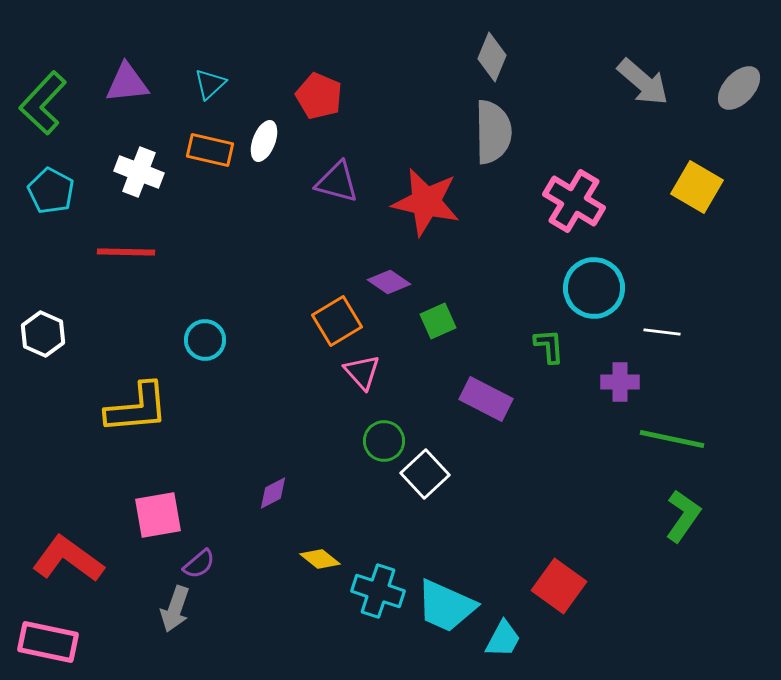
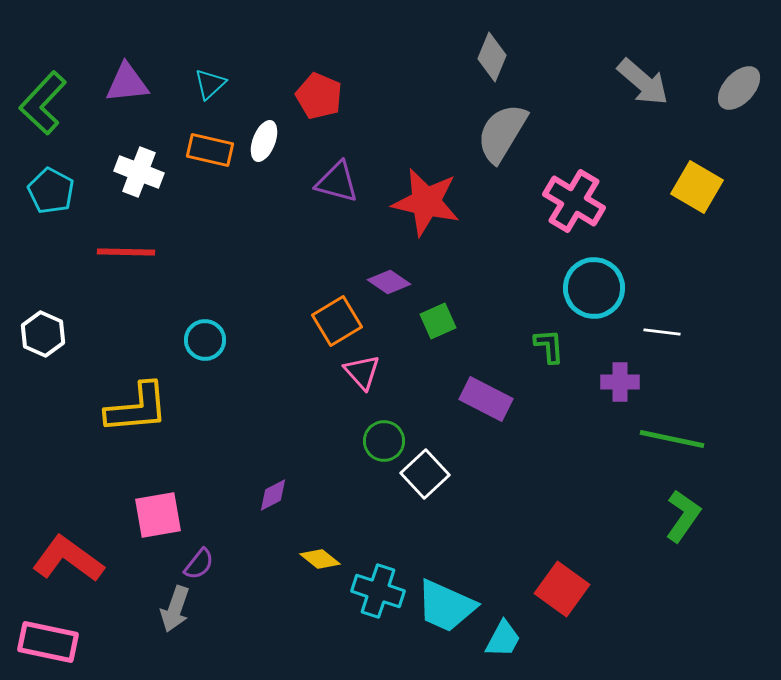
gray semicircle at (493, 132): moved 9 px right, 1 px down; rotated 148 degrees counterclockwise
purple diamond at (273, 493): moved 2 px down
purple semicircle at (199, 564): rotated 12 degrees counterclockwise
red square at (559, 586): moved 3 px right, 3 px down
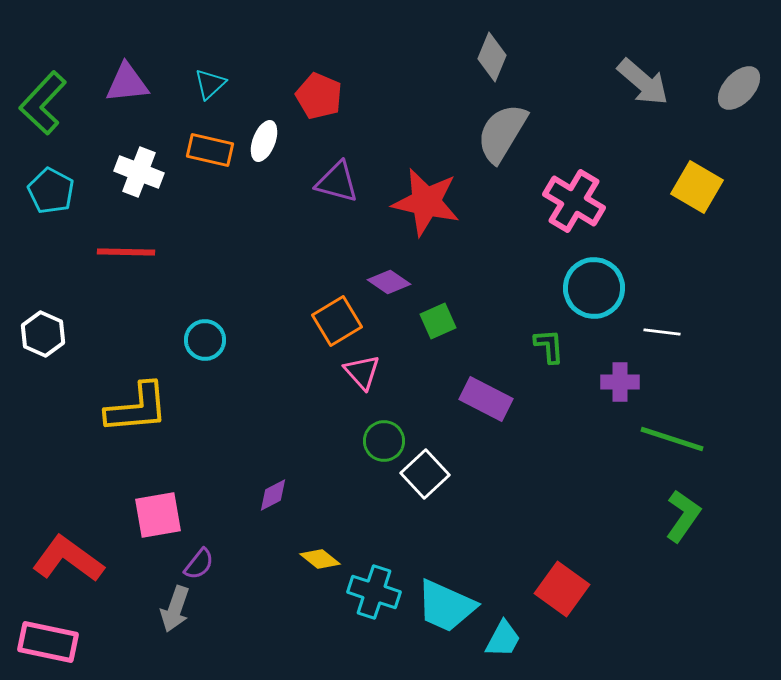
green line at (672, 439): rotated 6 degrees clockwise
cyan cross at (378, 591): moved 4 px left, 1 px down
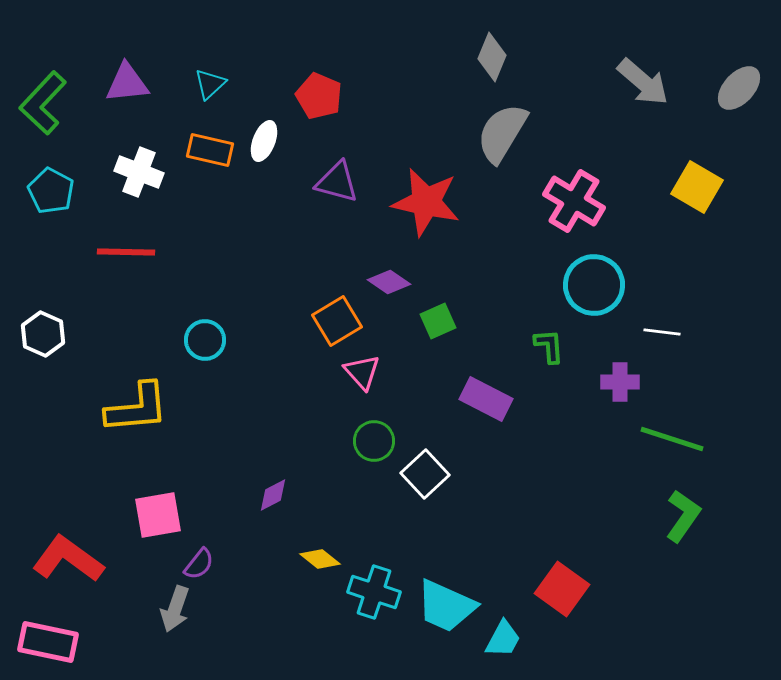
cyan circle at (594, 288): moved 3 px up
green circle at (384, 441): moved 10 px left
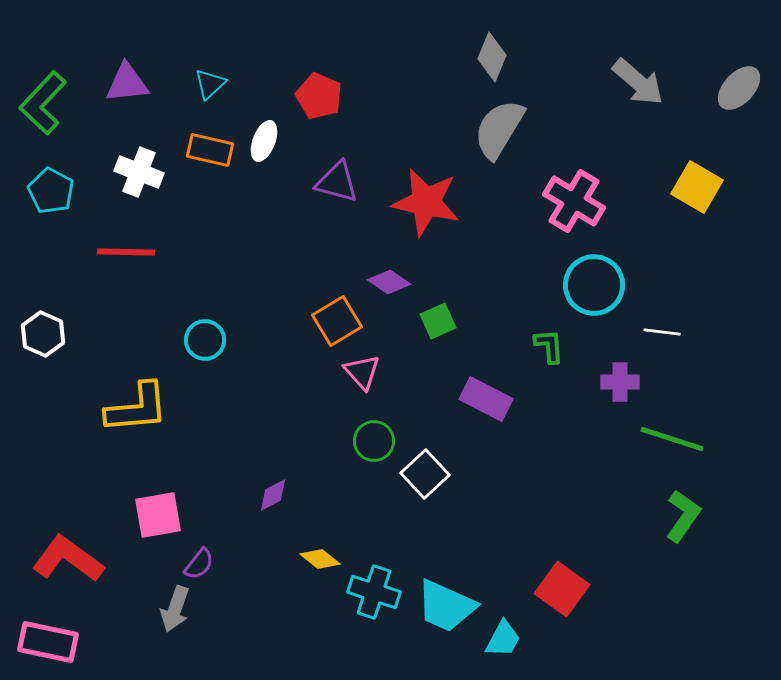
gray arrow at (643, 82): moved 5 px left
gray semicircle at (502, 133): moved 3 px left, 4 px up
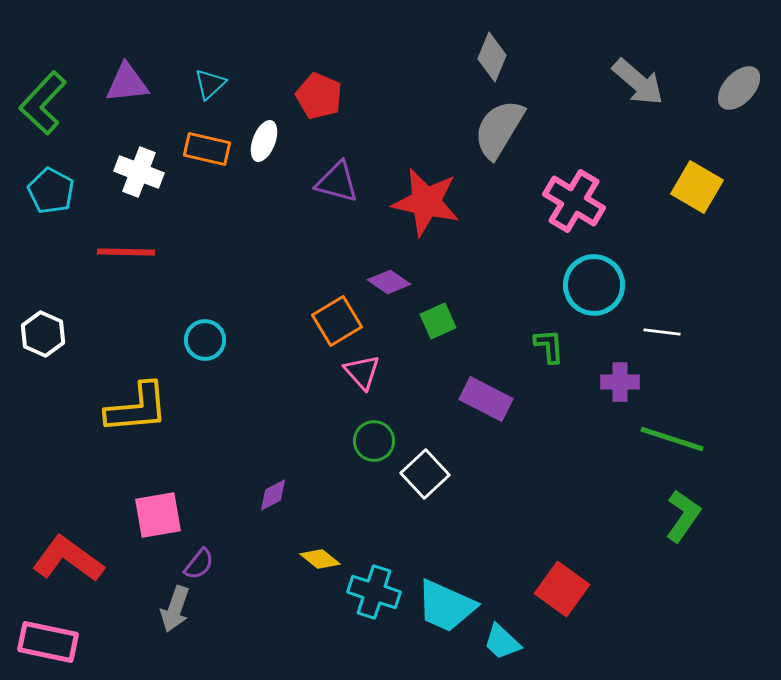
orange rectangle at (210, 150): moved 3 px left, 1 px up
cyan trapezoid at (503, 639): moved 1 px left, 3 px down; rotated 105 degrees clockwise
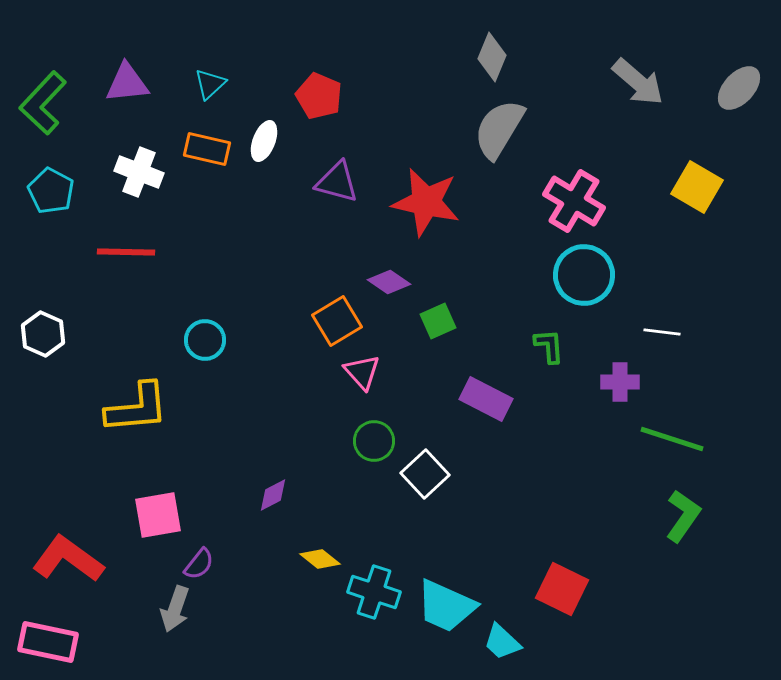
cyan circle at (594, 285): moved 10 px left, 10 px up
red square at (562, 589): rotated 10 degrees counterclockwise
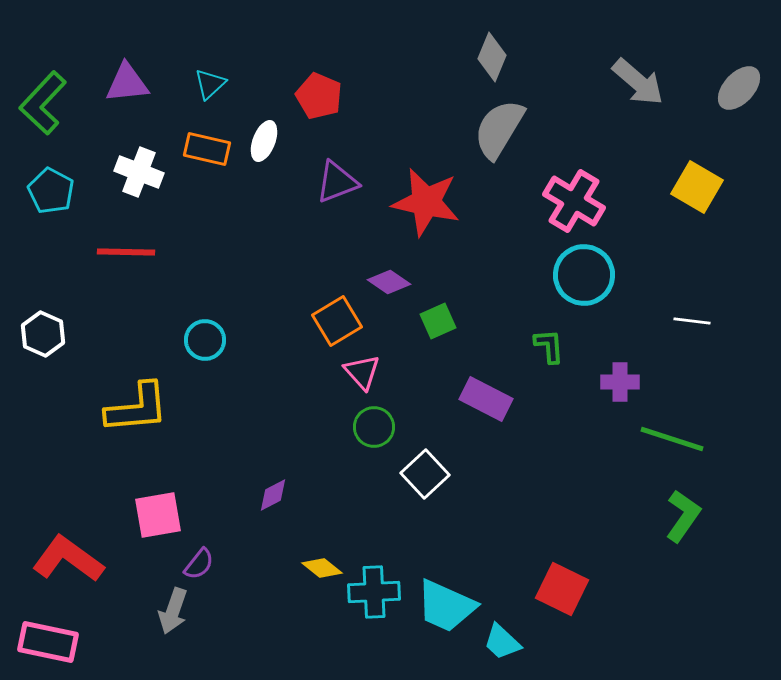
purple triangle at (337, 182): rotated 36 degrees counterclockwise
white line at (662, 332): moved 30 px right, 11 px up
green circle at (374, 441): moved 14 px up
yellow diamond at (320, 559): moved 2 px right, 9 px down
cyan cross at (374, 592): rotated 21 degrees counterclockwise
gray arrow at (175, 609): moved 2 px left, 2 px down
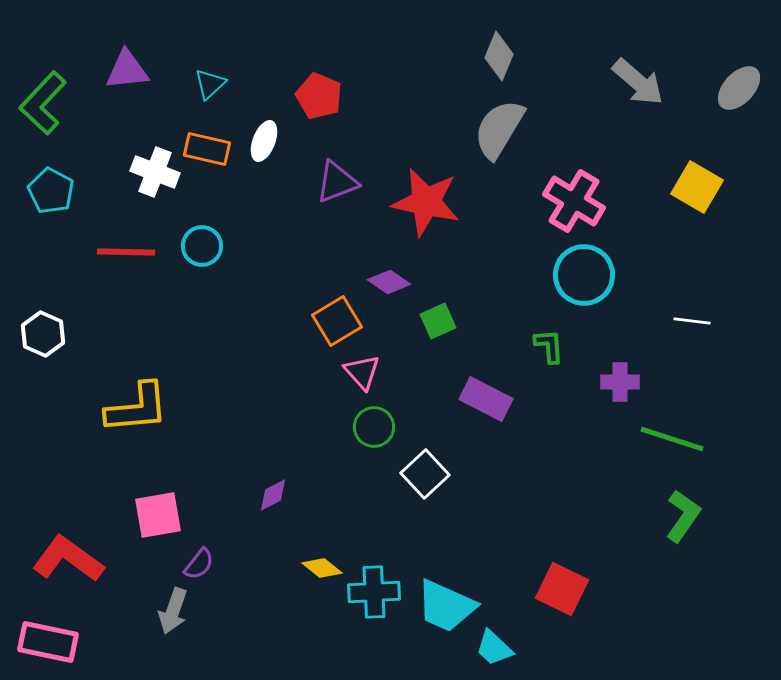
gray diamond at (492, 57): moved 7 px right, 1 px up
purple triangle at (127, 83): moved 13 px up
white cross at (139, 172): moved 16 px right
cyan circle at (205, 340): moved 3 px left, 94 px up
cyan trapezoid at (502, 642): moved 8 px left, 6 px down
